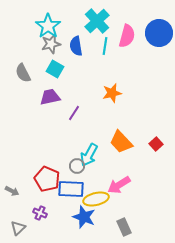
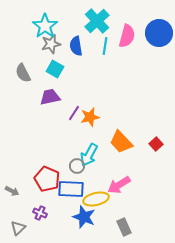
cyan star: moved 3 px left
orange star: moved 22 px left, 24 px down
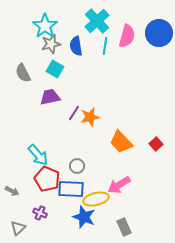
cyan arrow: moved 51 px left; rotated 70 degrees counterclockwise
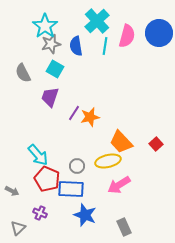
purple trapezoid: rotated 60 degrees counterclockwise
yellow ellipse: moved 12 px right, 38 px up
blue star: moved 1 px right, 2 px up
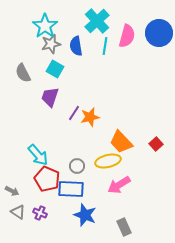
gray triangle: moved 16 px up; rotated 42 degrees counterclockwise
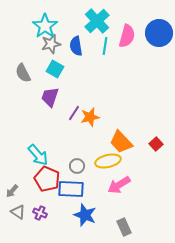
gray arrow: rotated 104 degrees clockwise
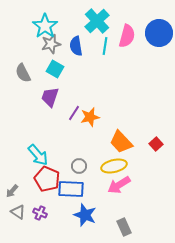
yellow ellipse: moved 6 px right, 5 px down
gray circle: moved 2 px right
